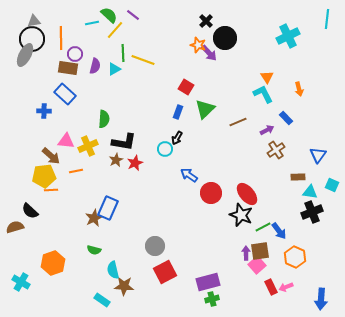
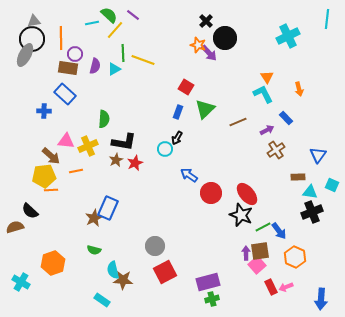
brown star at (124, 286): moved 1 px left, 6 px up
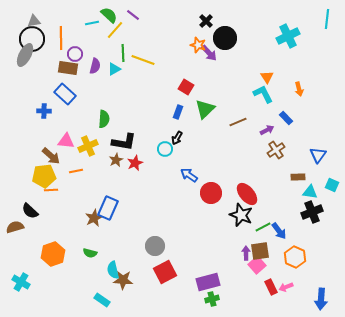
green semicircle at (94, 250): moved 4 px left, 3 px down
orange hexagon at (53, 263): moved 9 px up
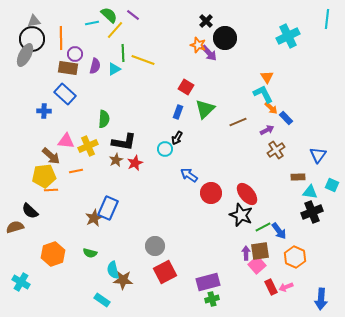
orange arrow at (299, 89): moved 28 px left, 19 px down; rotated 32 degrees counterclockwise
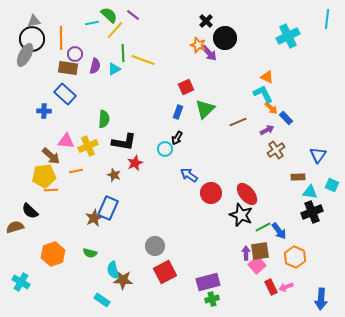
orange triangle at (267, 77): rotated 32 degrees counterclockwise
red square at (186, 87): rotated 35 degrees clockwise
brown star at (116, 160): moved 2 px left, 15 px down; rotated 24 degrees counterclockwise
